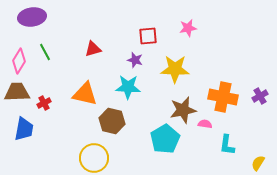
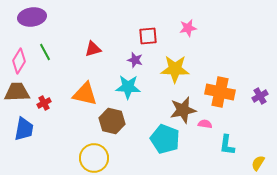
orange cross: moved 3 px left, 5 px up
cyan pentagon: rotated 20 degrees counterclockwise
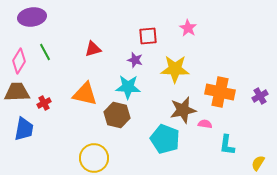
pink star: rotated 30 degrees counterclockwise
brown hexagon: moved 5 px right, 6 px up
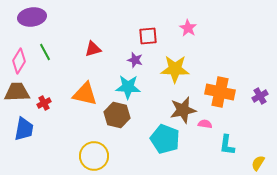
yellow circle: moved 2 px up
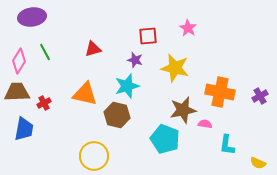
yellow star: moved 1 px up; rotated 12 degrees clockwise
cyan star: moved 1 px left, 1 px up; rotated 20 degrees counterclockwise
yellow semicircle: rotated 98 degrees counterclockwise
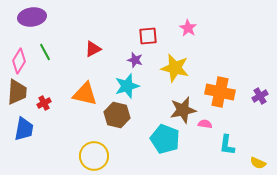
red triangle: rotated 12 degrees counterclockwise
brown trapezoid: rotated 96 degrees clockwise
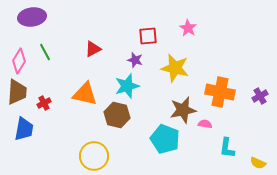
cyan L-shape: moved 3 px down
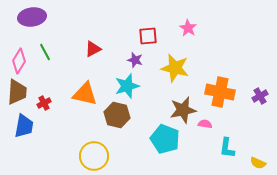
blue trapezoid: moved 3 px up
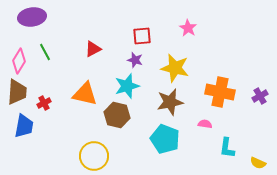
red square: moved 6 px left
brown star: moved 13 px left, 8 px up
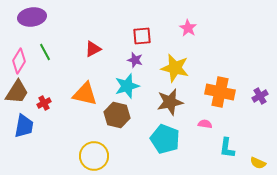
brown trapezoid: rotated 28 degrees clockwise
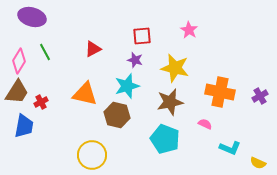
purple ellipse: rotated 24 degrees clockwise
pink star: moved 1 px right, 2 px down
red cross: moved 3 px left, 1 px up
pink semicircle: rotated 16 degrees clockwise
cyan L-shape: moved 3 px right; rotated 75 degrees counterclockwise
yellow circle: moved 2 px left, 1 px up
